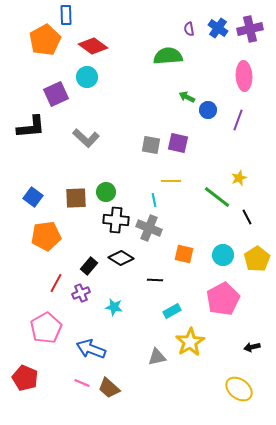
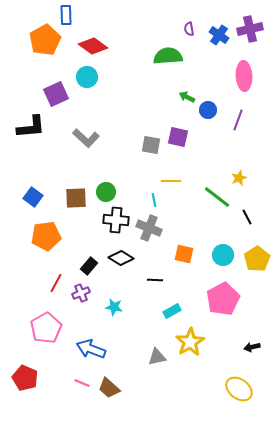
blue cross at (218, 28): moved 1 px right, 7 px down
purple square at (178, 143): moved 6 px up
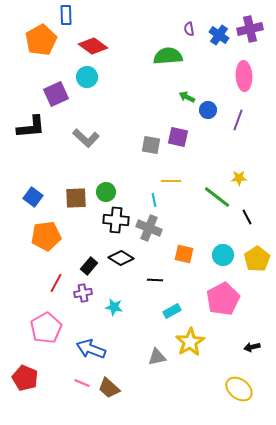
orange pentagon at (45, 40): moved 4 px left
yellow star at (239, 178): rotated 21 degrees clockwise
purple cross at (81, 293): moved 2 px right; rotated 12 degrees clockwise
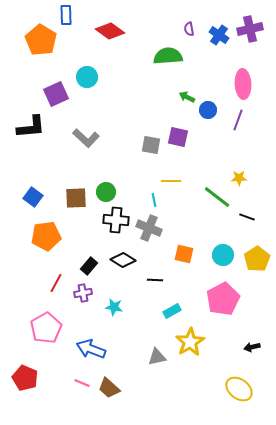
orange pentagon at (41, 40): rotated 12 degrees counterclockwise
red diamond at (93, 46): moved 17 px right, 15 px up
pink ellipse at (244, 76): moved 1 px left, 8 px down
black line at (247, 217): rotated 42 degrees counterclockwise
black diamond at (121, 258): moved 2 px right, 2 px down
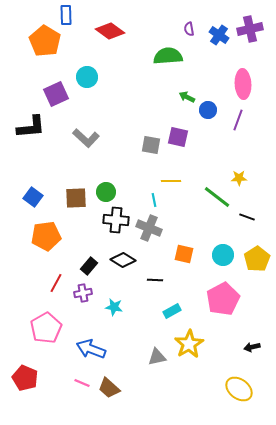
orange pentagon at (41, 40): moved 4 px right, 1 px down
yellow star at (190, 342): moved 1 px left, 2 px down
